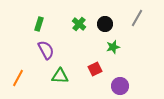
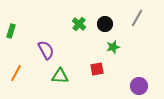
green rectangle: moved 28 px left, 7 px down
red square: moved 2 px right; rotated 16 degrees clockwise
orange line: moved 2 px left, 5 px up
purple circle: moved 19 px right
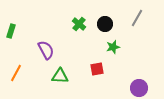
purple circle: moved 2 px down
